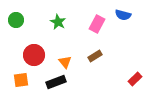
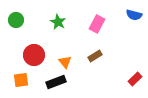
blue semicircle: moved 11 px right
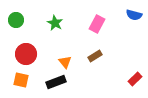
green star: moved 3 px left, 1 px down
red circle: moved 8 px left, 1 px up
orange square: rotated 21 degrees clockwise
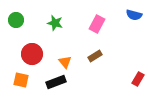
green star: rotated 14 degrees counterclockwise
red circle: moved 6 px right
red rectangle: moved 3 px right; rotated 16 degrees counterclockwise
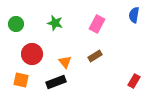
blue semicircle: rotated 84 degrees clockwise
green circle: moved 4 px down
red rectangle: moved 4 px left, 2 px down
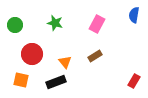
green circle: moved 1 px left, 1 px down
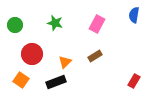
orange triangle: rotated 24 degrees clockwise
orange square: rotated 21 degrees clockwise
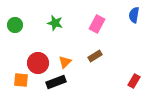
red circle: moved 6 px right, 9 px down
orange square: rotated 28 degrees counterclockwise
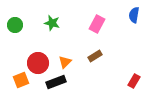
green star: moved 3 px left
orange square: rotated 28 degrees counterclockwise
